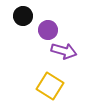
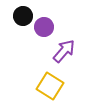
purple circle: moved 4 px left, 3 px up
purple arrow: rotated 65 degrees counterclockwise
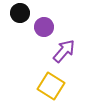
black circle: moved 3 px left, 3 px up
yellow square: moved 1 px right
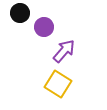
yellow square: moved 7 px right, 2 px up
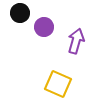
purple arrow: moved 12 px right, 10 px up; rotated 25 degrees counterclockwise
yellow square: rotated 8 degrees counterclockwise
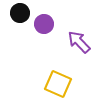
purple circle: moved 3 px up
purple arrow: moved 3 px right, 1 px down; rotated 60 degrees counterclockwise
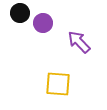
purple circle: moved 1 px left, 1 px up
yellow square: rotated 20 degrees counterclockwise
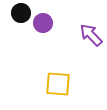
black circle: moved 1 px right
purple arrow: moved 12 px right, 7 px up
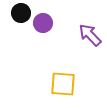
purple arrow: moved 1 px left
yellow square: moved 5 px right
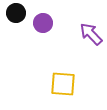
black circle: moved 5 px left
purple arrow: moved 1 px right, 1 px up
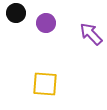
purple circle: moved 3 px right
yellow square: moved 18 px left
